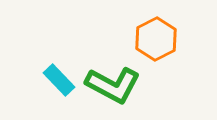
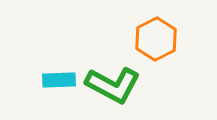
cyan rectangle: rotated 48 degrees counterclockwise
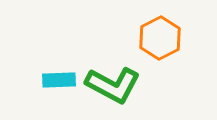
orange hexagon: moved 4 px right, 1 px up
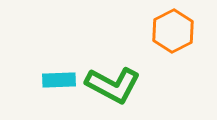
orange hexagon: moved 13 px right, 7 px up
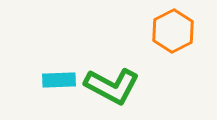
green L-shape: moved 1 px left, 1 px down
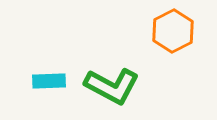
cyan rectangle: moved 10 px left, 1 px down
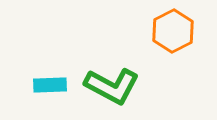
cyan rectangle: moved 1 px right, 4 px down
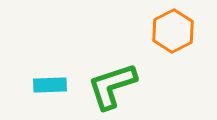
green L-shape: rotated 134 degrees clockwise
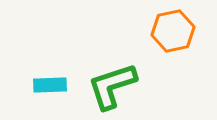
orange hexagon: rotated 15 degrees clockwise
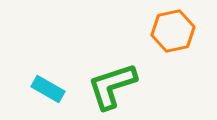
cyan rectangle: moved 2 px left, 4 px down; rotated 32 degrees clockwise
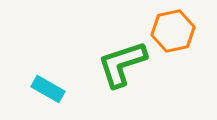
green L-shape: moved 10 px right, 22 px up
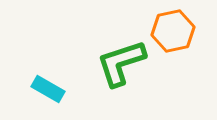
green L-shape: moved 1 px left, 1 px up
